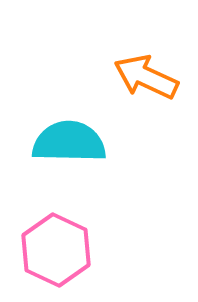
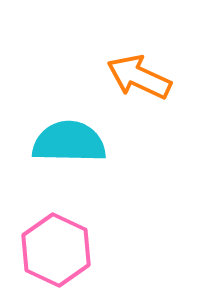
orange arrow: moved 7 px left
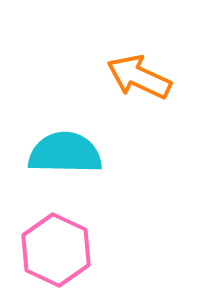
cyan semicircle: moved 4 px left, 11 px down
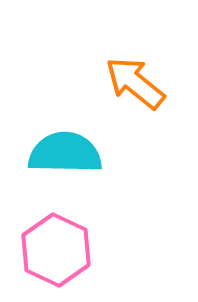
orange arrow: moved 4 px left, 6 px down; rotated 14 degrees clockwise
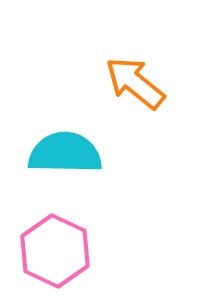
pink hexagon: moved 1 px left, 1 px down
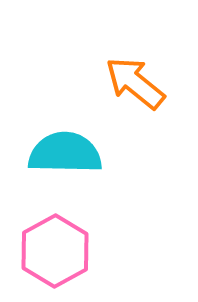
pink hexagon: rotated 6 degrees clockwise
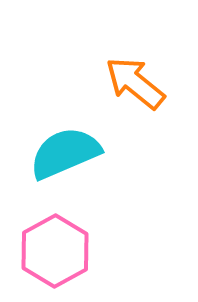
cyan semicircle: rotated 24 degrees counterclockwise
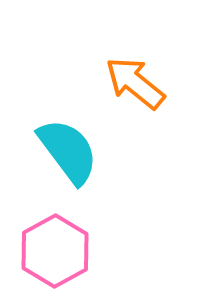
cyan semicircle: moved 3 px right, 2 px up; rotated 76 degrees clockwise
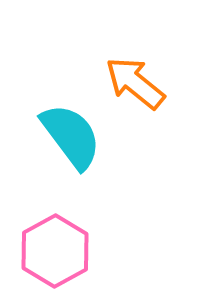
cyan semicircle: moved 3 px right, 15 px up
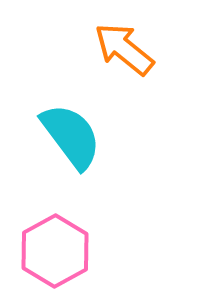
orange arrow: moved 11 px left, 34 px up
